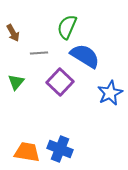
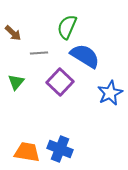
brown arrow: rotated 18 degrees counterclockwise
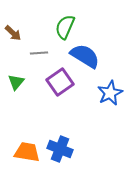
green semicircle: moved 2 px left
purple square: rotated 12 degrees clockwise
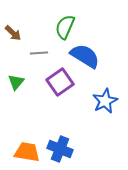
blue star: moved 5 px left, 8 px down
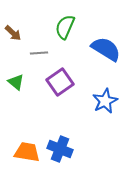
blue semicircle: moved 21 px right, 7 px up
green triangle: rotated 30 degrees counterclockwise
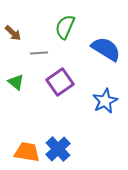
blue cross: moved 2 px left; rotated 25 degrees clockwise
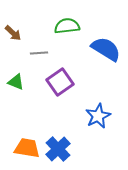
green semicircle: moved 2 px right, 1 px up; rotated 60 degrees clockwise
green triangle: rotated 18 degrees counterclockwise
blue star: moved 7 px left, 15 px down
orange trapezoid: moved 4 px up
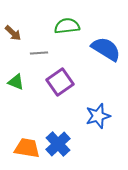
blue star: rotated 10 degrees clockwise
blue cross: moved 5 px up
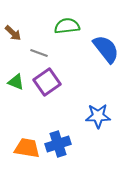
blue semicircle: rotated 20 degrees clockwise
gray line: rotated 24 degrees clockwise
purple square: moved 13 px left
blue star: rotated 15 degrees clockwise
blue cross: rotated 25 degrees clockwise
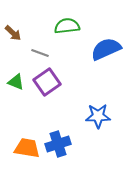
blue semicircle: rotated 76 degrees counterclockwise
gray line: moved 1 px right
